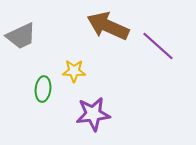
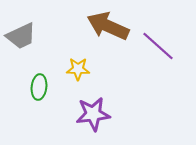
yellow star: moved 4 px right, 2 px up
green ellipse: moved 4 px left, 2 px up
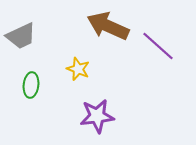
yellow star: rotated 20 degrees clockwise
green ellipse: moved 8 px left, 2 px up
purple star: moved 4 px right, 2 px down
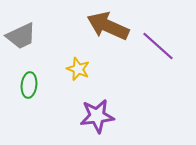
green ellipse: moved 2 px left
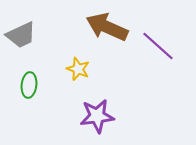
brown arrow: moved 1 px left, 1 px down
gray trapezoid: moved 1 px up
